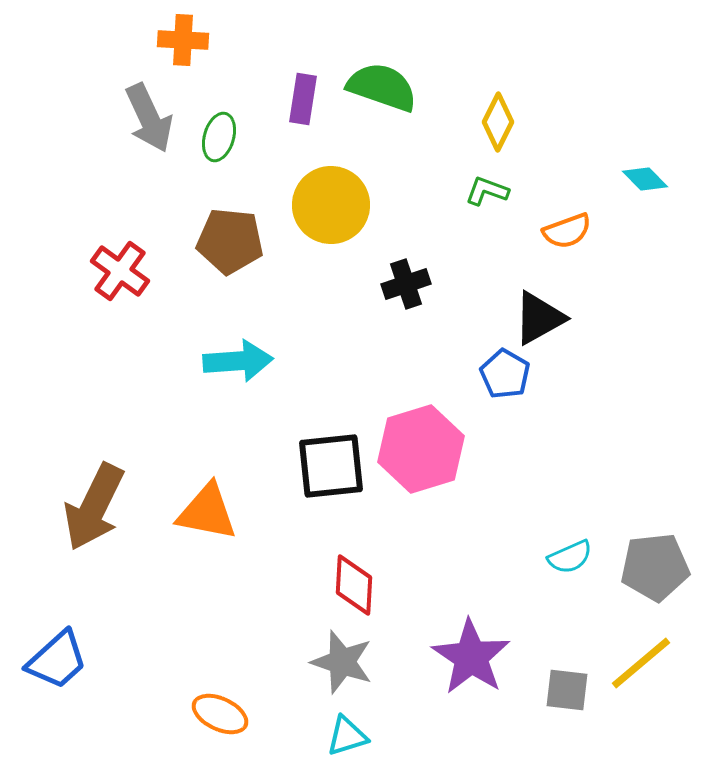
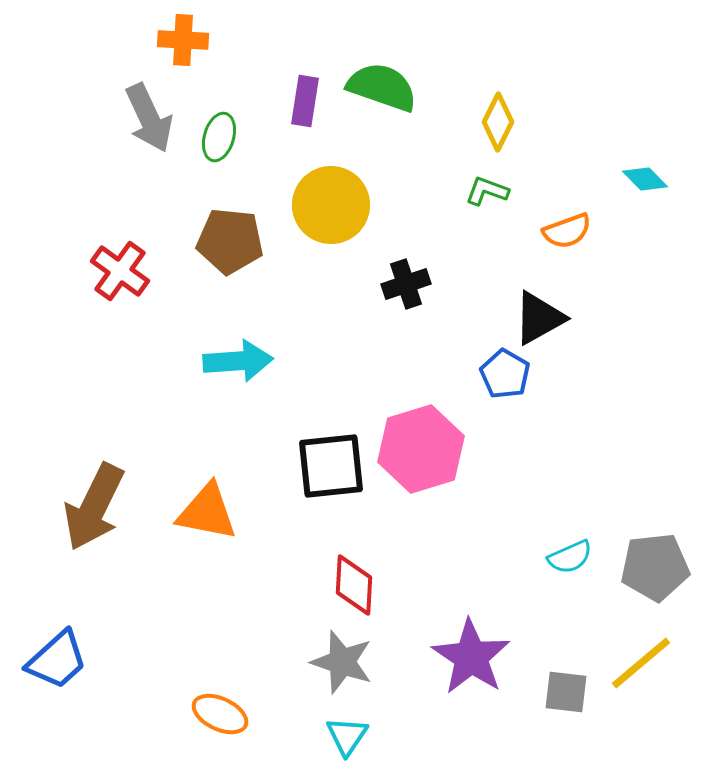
purple rectangle: moved 2 px right, 2 px down
gray square: moved 1 px left, 2 px down
cyan triangle: rotated 39 degrees counterclockwise
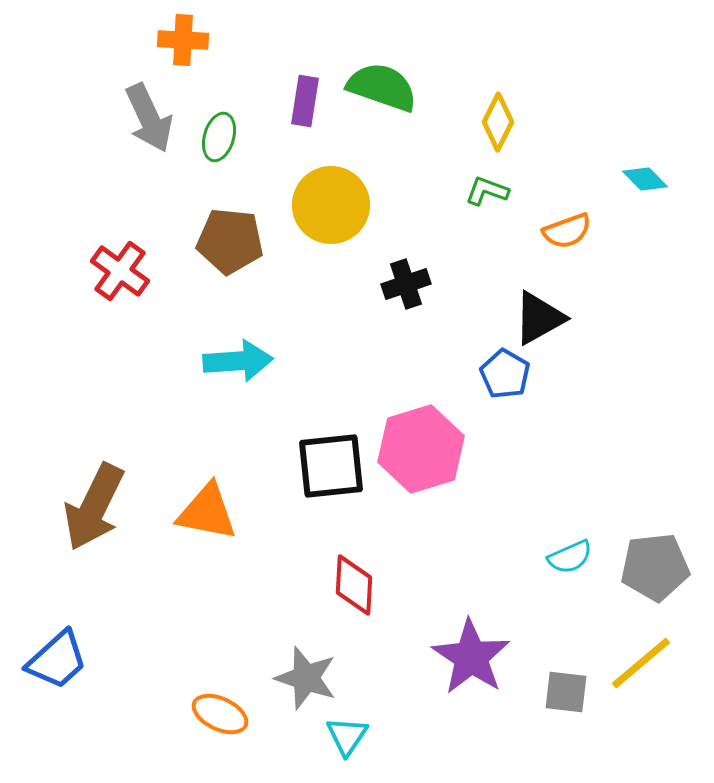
gray star: moved 36 px left, 16 px down
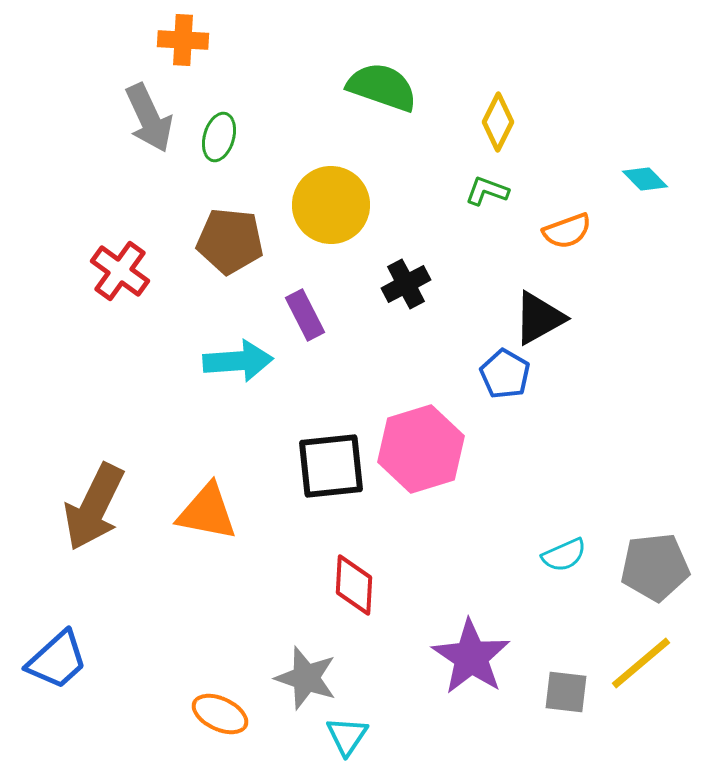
purple rectangle: moved 214 px down; rotated 36 degrees counterclockwise
black cross: rotated 9 degrees counterclockwise
cyan semicircle: moved 6 px left, 2 px up
